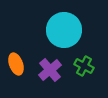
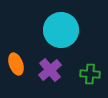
cyan circle: moved 3 px left
green cross: moved 6 px right, 8 px down; rotated 24 degrees counterclockwise
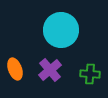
orange ellipse: moved 1 px left, 5 px down
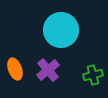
purple cross: moved 2 px left
green cross: moved 3 px right, 1 px down; rotated 18 degrees counterclockwise
